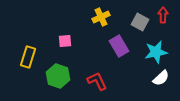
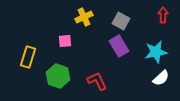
yellow cross: moved 17 px left
gray square: moved 19 px left, 1 px up
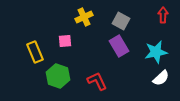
yellow rectangle: moved 7 px right, 5 px up; rotated 40 degrees counterclockwise
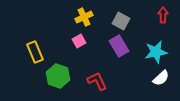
pink square: moved 14 px right; rotated 24 degrees counterclockwise
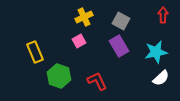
green hexagon: moved 1 px right
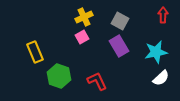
gray square: moved 1 px left
pink square: moved 3 px right, 4 px up
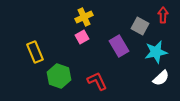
gray square: moved 20 px right, 5 px down
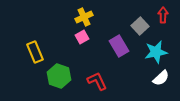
gray square: rotated 18 degrees clockwise
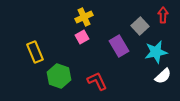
white semicircle: moved 2 px right, 2 px up
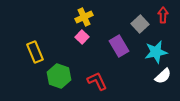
gray square: moved 2 px up
pink square: rotated 16 degrees counterclockwise
